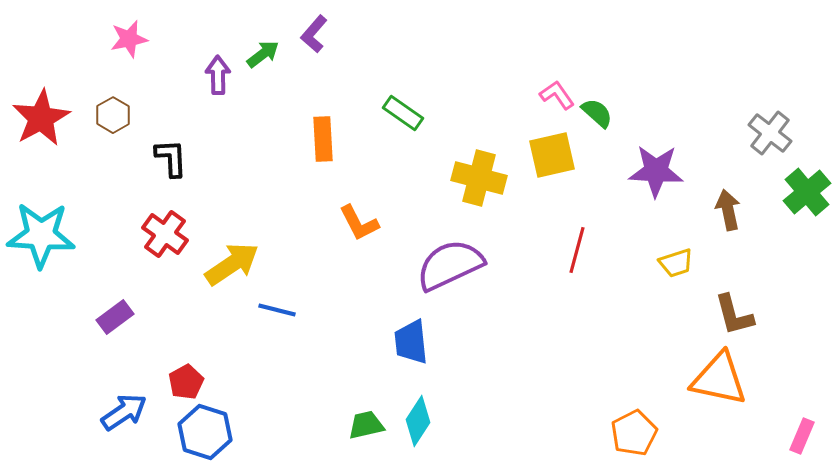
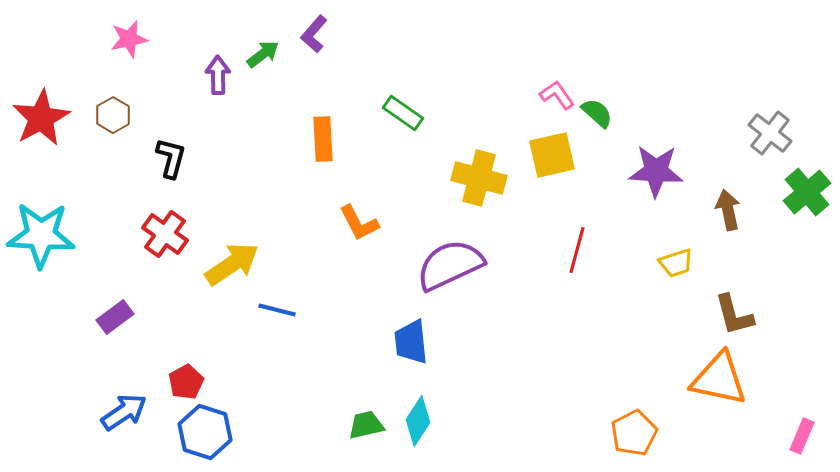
black L-shape: rotated 18 degrees clockwise
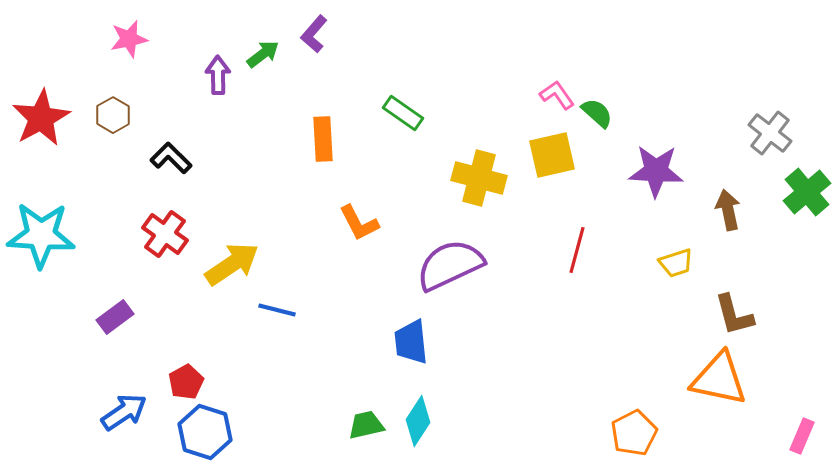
black L-shape: rotated 60 degrees counterclockwise
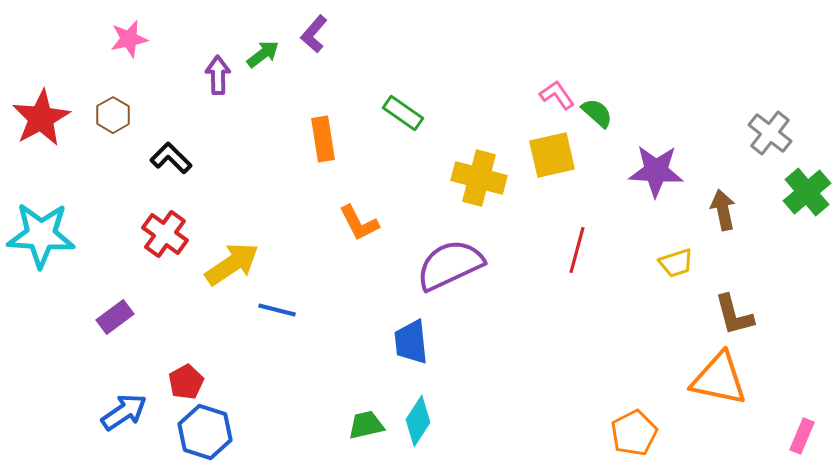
orange rectangle: rotated 6 degrees counterclockwise
brown arrow: moved 5 px left
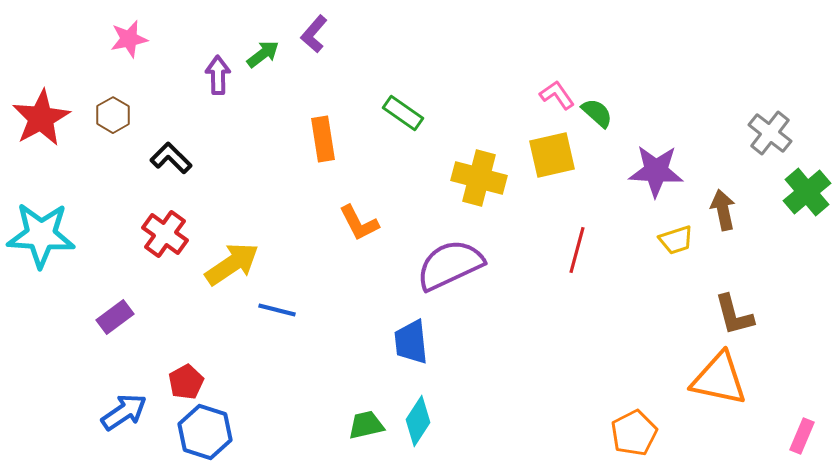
yellow trapezoid: moved 23 px up
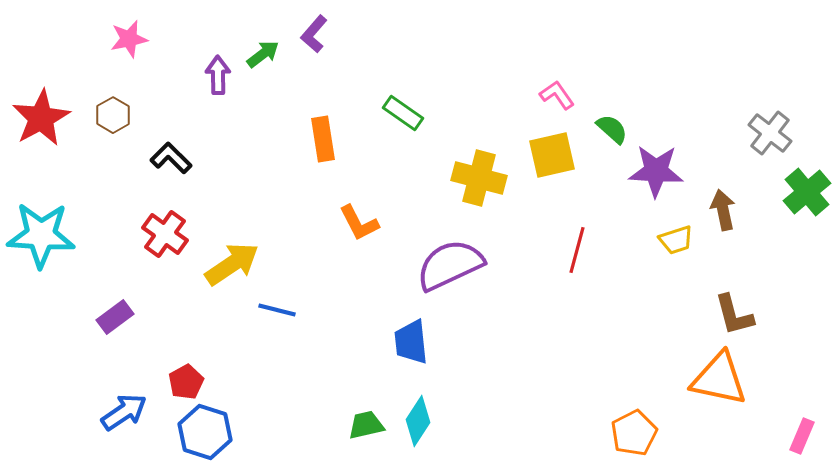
green semicircle: moved 15 px right, 16 px down
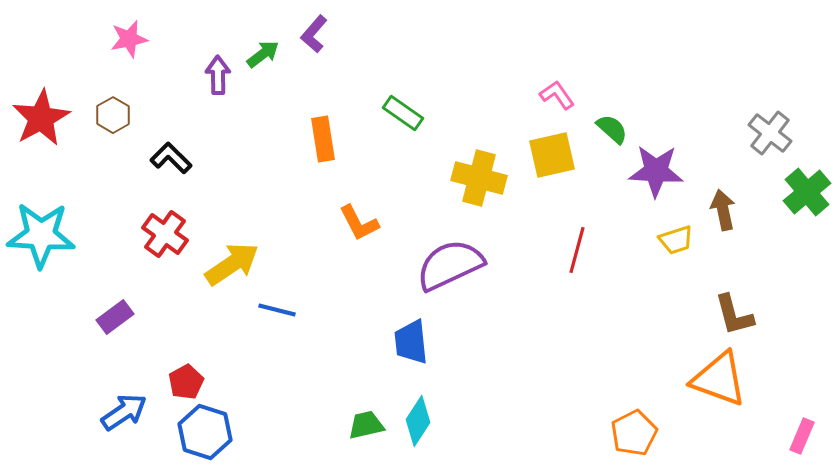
orange triangle: rotated 8 degrees clockwise
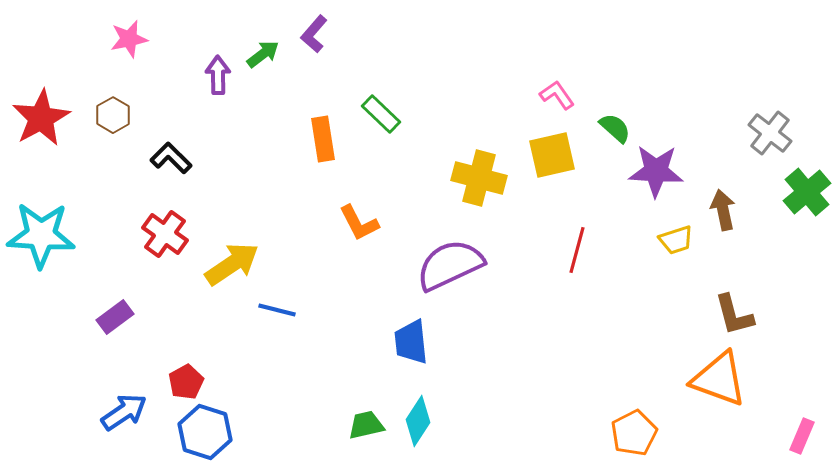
green rectangle: moved 22 px left, 1 px down; rotated 9 degrees clockwise
green semicircle: moved 3 px right, 1 px up
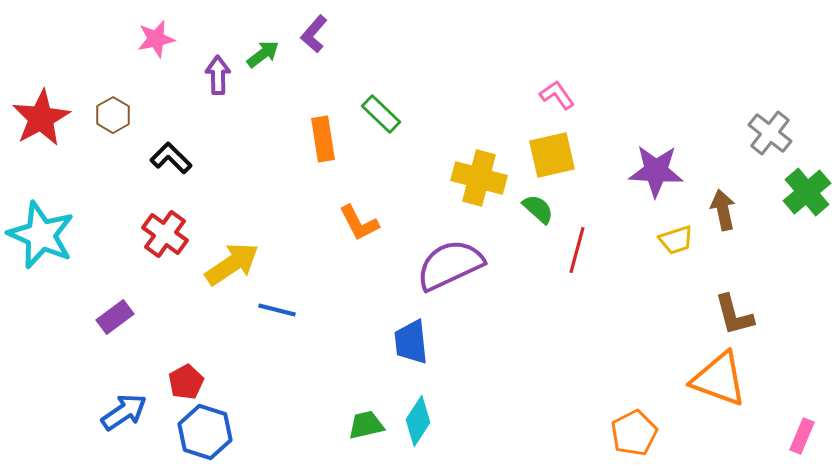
pink star: moved 27 px right
green semicircle: moved 77 px left, 81 px down
cyan star: rotated 20 degrees clockwise
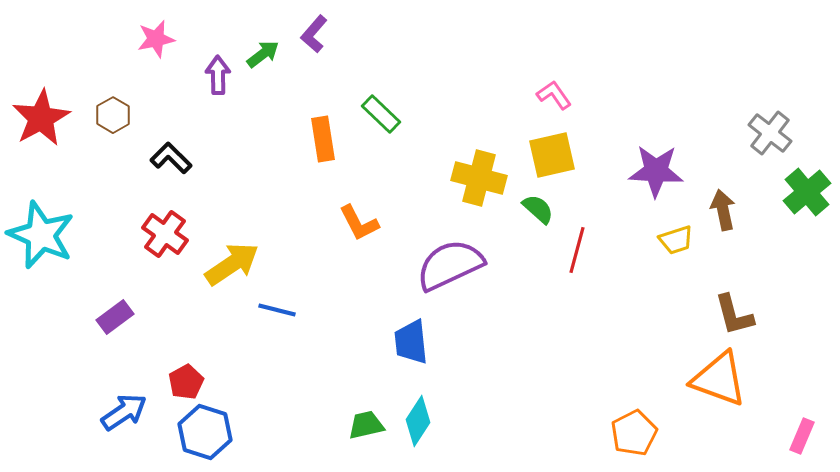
pink L-shape: moved 3 px left
